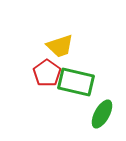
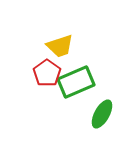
green rectangle: rotated 36 degrees counterclockwise
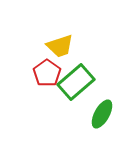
green rectangle: rotated 18 degrees counterclockwise
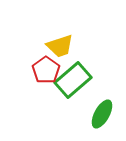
red pentagon: moved 1 px left, 3 px up
green rectangle: moved 3 px left, 2 px up
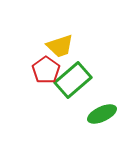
green ellipse: rotated 36 degrees clockwise
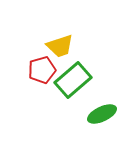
red pentagon: moved 4 px left; rotated 20 degrees clockwise
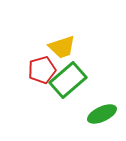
yellow trapezoid: moved 2 px right, 1 px down
green rectangle: moved 5 px left
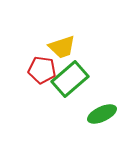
red pentagon: rotated 24 degrees clockwise
green rectangle: moved 2 px right, 1 px up
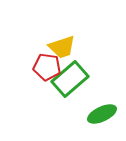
red pentagon: moved 5 px right, 3 px up
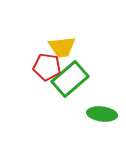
yellow trapezoid: rotated 12 degrees clockwise
green ellipse: rotated 32 degrees clockwise
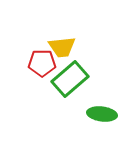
red pentagon: moved 5 px left, 4 px up; rotated 8 degrees counterclockwise
